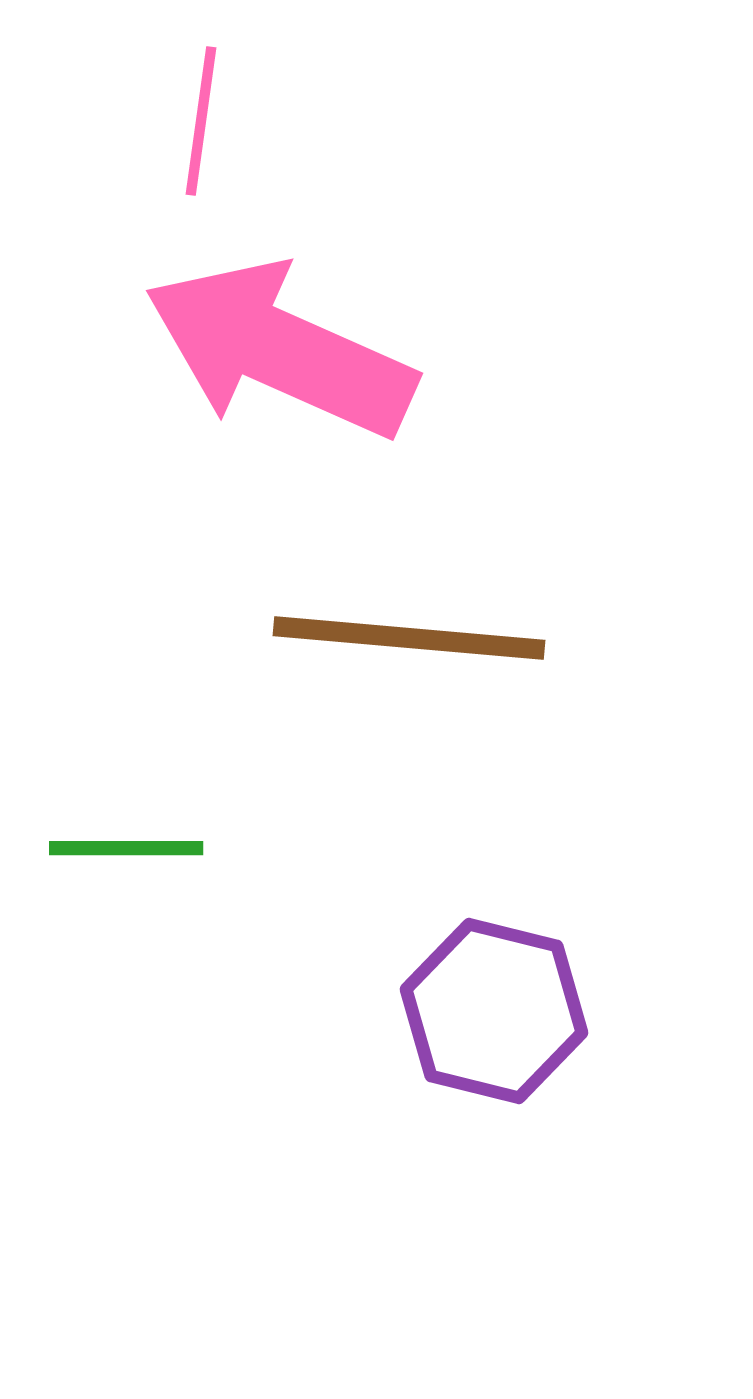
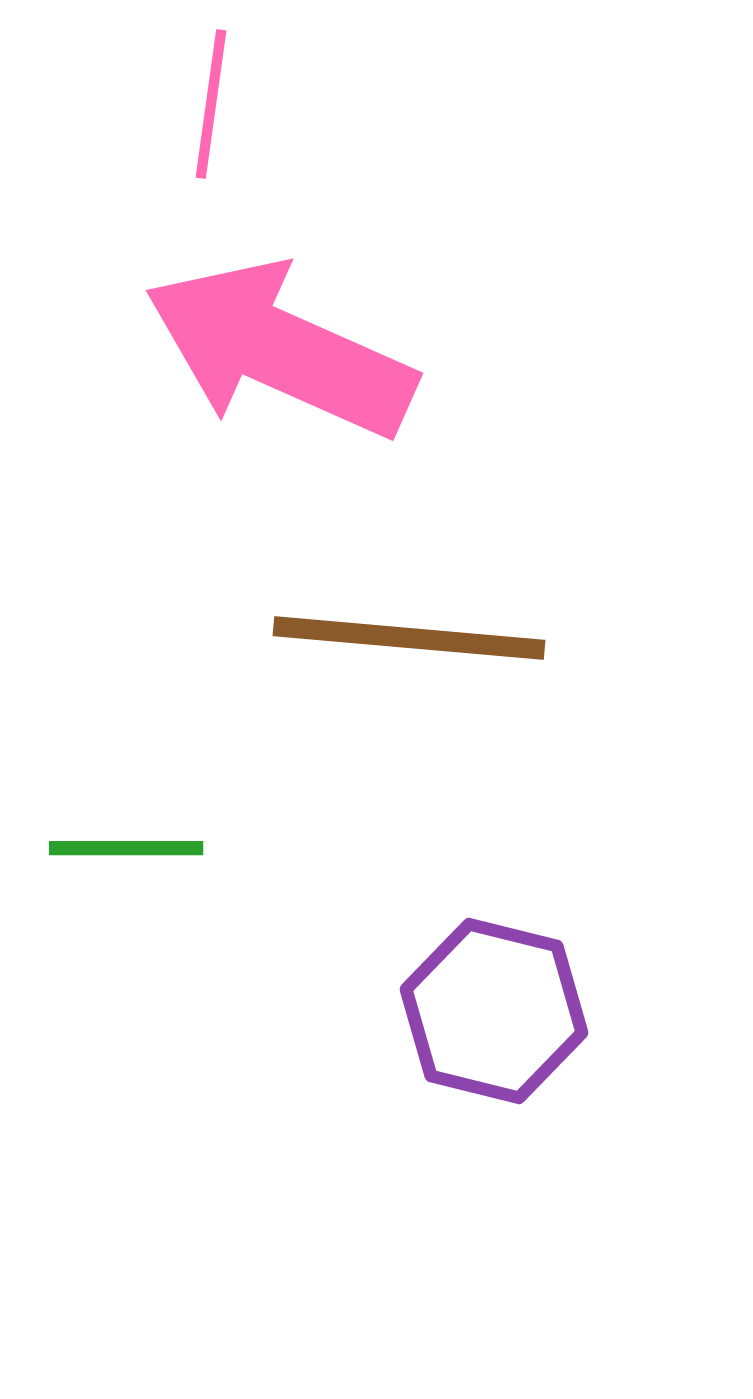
pink line: moved 10 px right, 17 px up
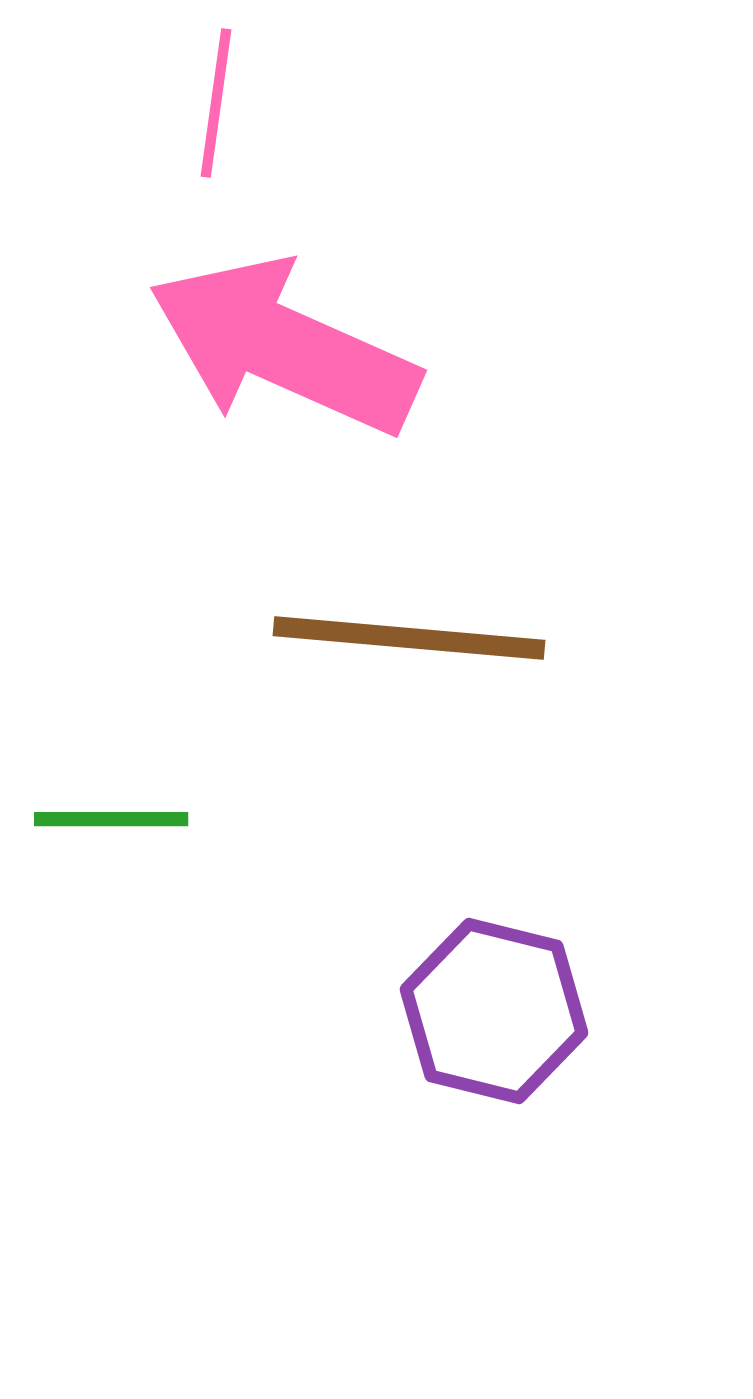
pink line: moved 5 px right, 1 px up
pink arrow: moved 4 px right, 3 px up
green line: moved 15 px left, 29 px up
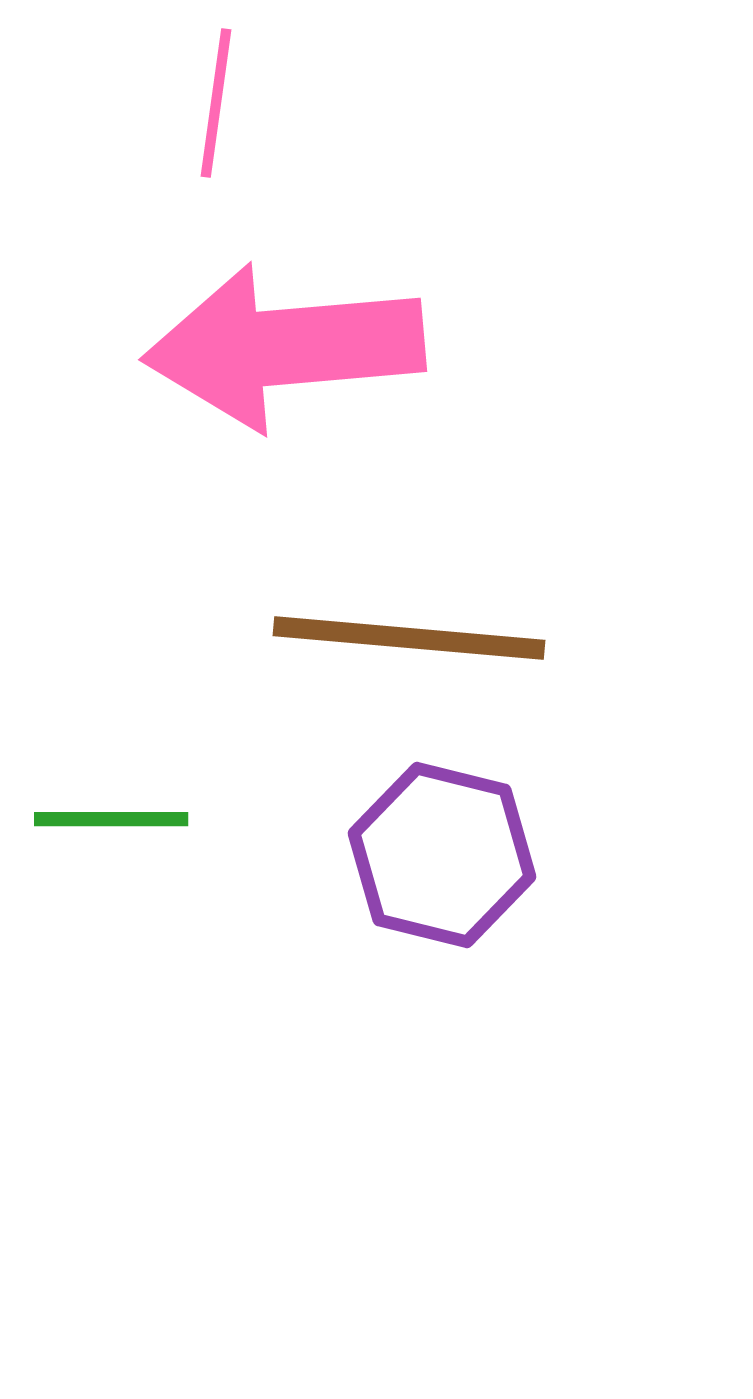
pink arrow: rotated 29 degrees counterclockwise
purple hexagon: moved 52 px left, 156 px up
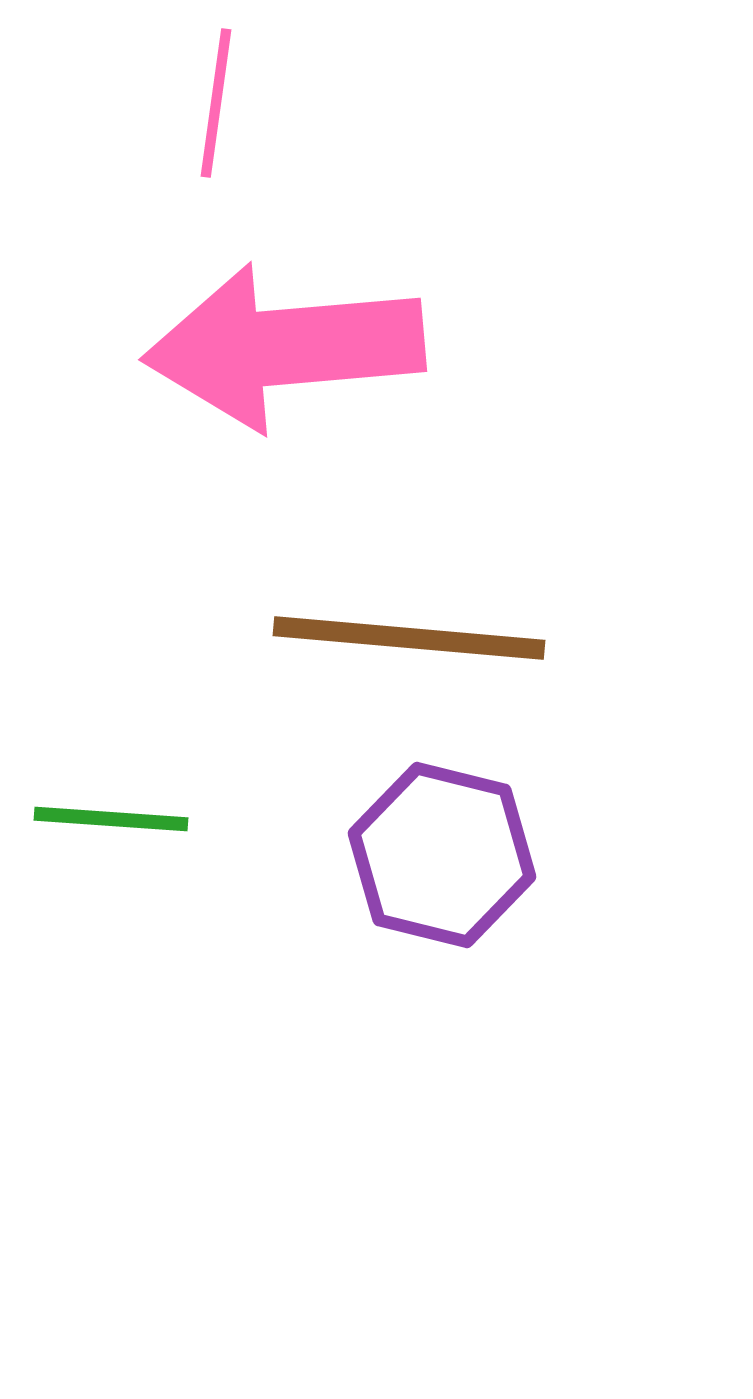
green line: rotated 4 degrees clockwise
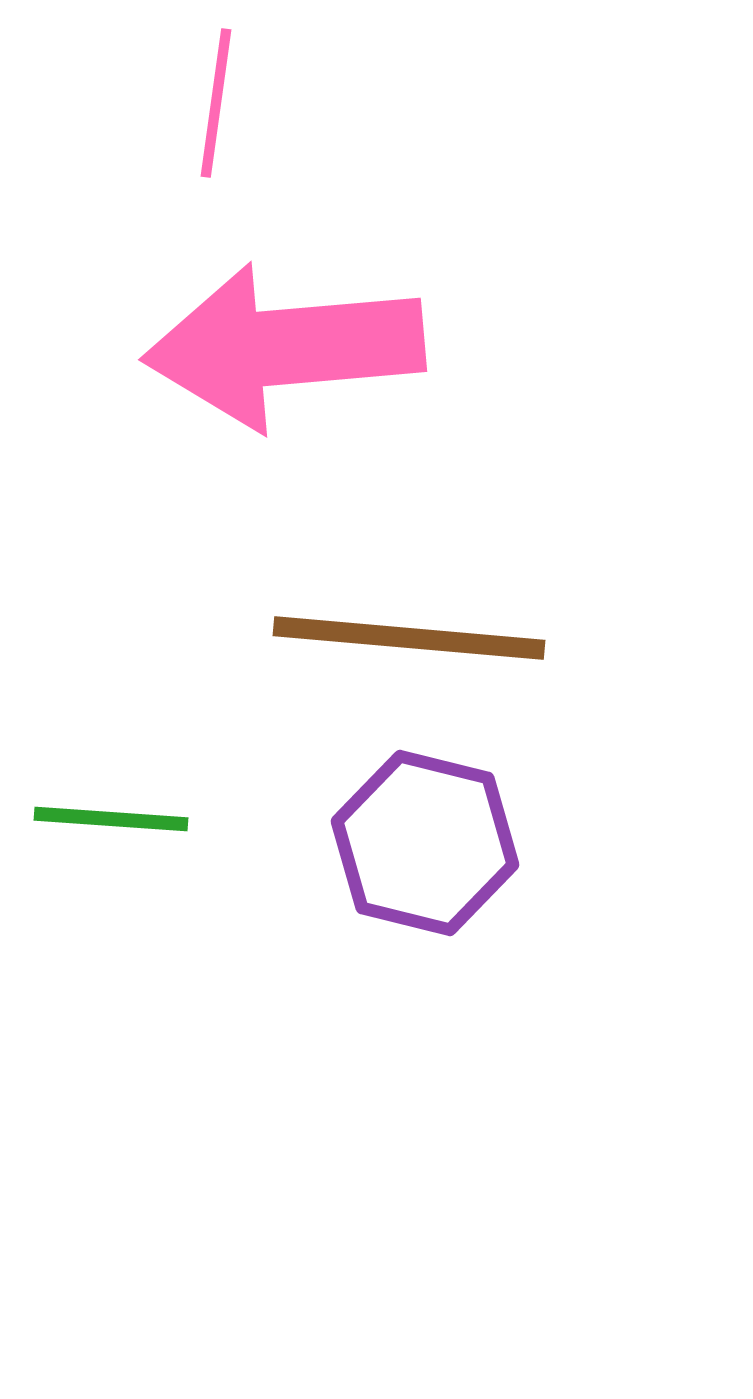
purple hexagon: moved 17 px left, 12 px up
